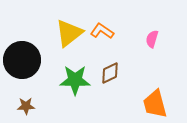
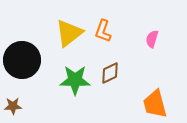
orange L-shape: moved 1 px right; rotated 105 degrees counterclockwise
brown star: moved 13 px left
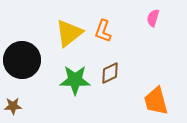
pink semicircle: moved 1 px right, 21 px up
orange trapezoid: moved 1 px right, 3 px up
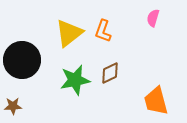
green star: rotated 12 degrees counterclockwise
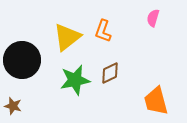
yellow triangle: moved 2 px left, 4 px down
brown star: rotated 18 degrees clockwise
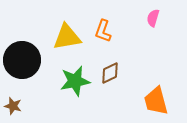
yellow triangle: rotated 28 degrees clockwise
green star: moved 1 px down
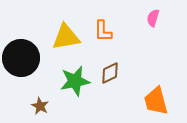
orange L-shape: rotated 20 degrees counterclockwise
yellow triangle: moved 1 px left
black circle: moved 1 px left, 2 px up
brown star: moved 27 px right; rotated 12 degrees clockwise
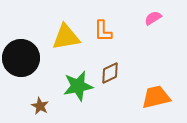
pink semicircle: rotated 42 degrees clockwise
green star: moved 3 px right, 5 px down
orange trapezoid: moved 4 px up; rotated 92 degrees clockwise
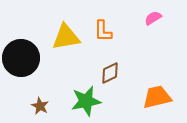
green star: moved 8 px right, 15 px down
orange trapezoid: moved 1 px right
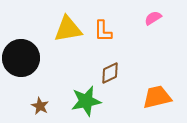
yellow triangle: moved 2 px right, 8 px up
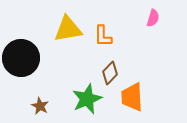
pink semicircle: rotated 138 degrees clockwise
orange L-shape: moved 5 px down
brown diamond: rotated 20 degrees counterclockwise
orange trapezoid: moved 25 px left; rotated 80 degrees counterclockwise
green star: moved 1 px right, 2 px up; rotated 12 degrees counterclockwise
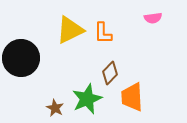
pink semicircle: rotated 66 degrees clockwise
yellow triangle: moved 2 px right, 1 px down; rotated 16 degrees counterclockwise
orange L-shape: moved 3 px up
brown star: moved 15 px right, 2 px down
